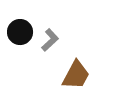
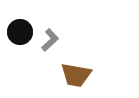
brown trapezoid: rotated 72 degrees clockwise
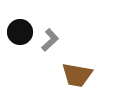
brown trapezoid: moved 1 px right
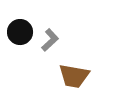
brown trapezoid: moved 3 px left, 1 px down
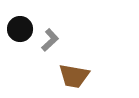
black circle: moved 3 px up
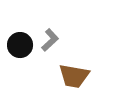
black circle: moved 16 px down
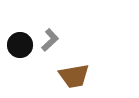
brown trapezoid: rotated 20 degrees counterclockwise
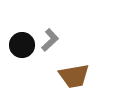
black circle: moved 2 px right
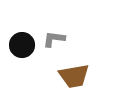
gray L-shape: moved 4 px right, 1 px up; rotated 130 degrees counterclockwise
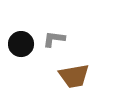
black circle: moved 1 px left, 1 px up
